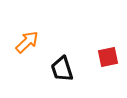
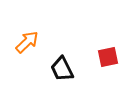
black trapezoid: rotated 8 degrees counterclockwise
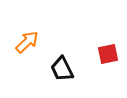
red square: moved 3 px up
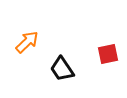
black trapezoid: rotated 8 degrees counterclockwise
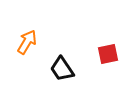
orange arrow: rotated 15 degrees counterclockwise
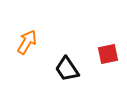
black trapezoid: moved 5 px right
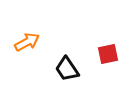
orange arrow: rotated 30 degrees clockwise
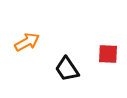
red square: rotated 15 degrees clockwise
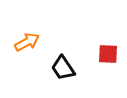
black trapezoid: moved 4 px left, 1 px up
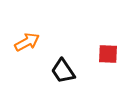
black trapezoid: moved 3 px down
